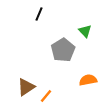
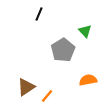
orange line: moved 1 px right
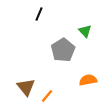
brown triangle: rotated 36 degrees counterclockwise
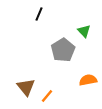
green triangle: moved 1 px left
